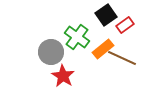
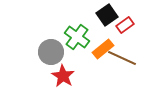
black square: moved 1 px right
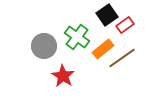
gray circle: moved 7 px left, 6 px up
brown line: rotated 60 degrees counterclockwise
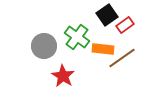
orange rectangle: rotated 45 degrees clockwise
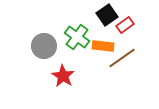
orange rectangle: moved 3 px up
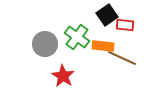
red rectangle: rotated 42 degrees clockwise
gray circle: moved 1 px right, 2 px up
brown line: rotated 60 degrees clockwise
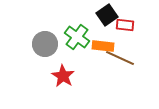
brown line: moved 2 px left
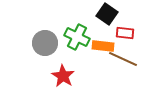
black square: moved 1 px up; rotated 20 degrees counterclockwise
red rectangle: moved 8 px down
green cross: rotated 10 degrees counterclockwise
gray circle: moved 1 px up
brown line: moved 3 px right, 1 px down
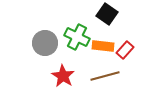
red rectangle: moved 17 px down; rotated 54 degrees counterclockwise
brown line: moved 18 px left, 17 px down; rotated 40 degrees counterclockwise
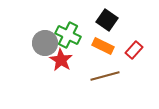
black square: moved 6 px down
green cross: moved 9 px left, 2 px up
orange rectangle: rotated 20 degrees clockwise
red rectangle: moved 9 px right
red star: moved 2 px left, 16 px up
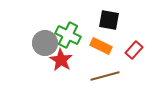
black square: moved 2 px right; rotated 25 degrees counterclockwise
orange rectangle: moved 2 px left
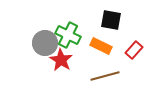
black square: moved 2 px right
